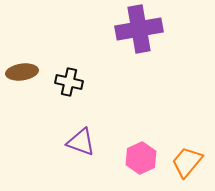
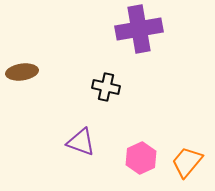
black cross: moved 37 px right, 5 px down
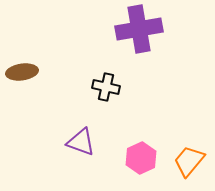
orange trapezoid: moved 2 px right, 1 px up
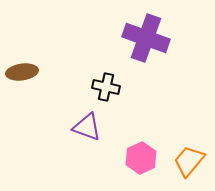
purple cross: moved 7 px right, 9 px down; rotated 30 degrees clockwise
purple triangle: moved 6 px right, 15 px up
